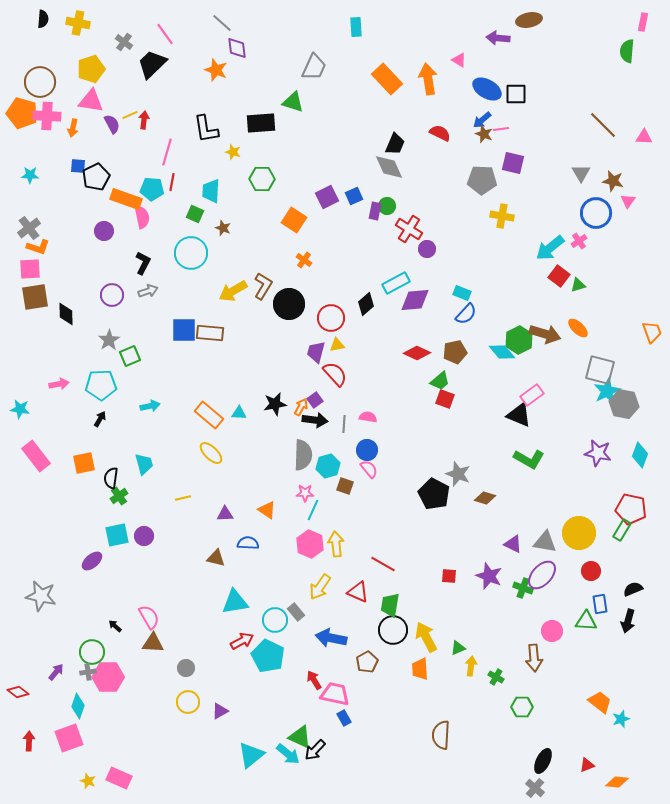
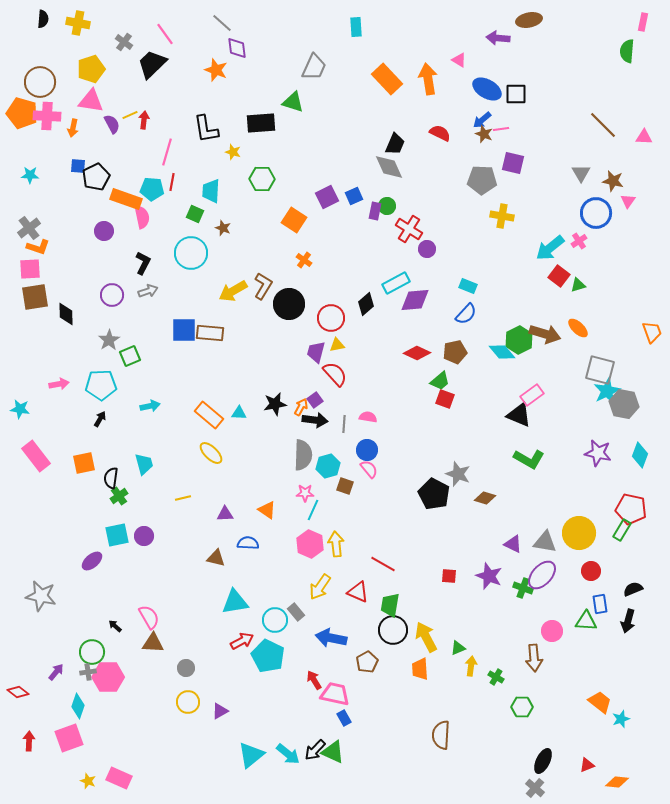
cyan rectangle at (462, 293): moved 6 px right, 7 px up
green triangle at (300, 737): moved 33 px right, 15 px down
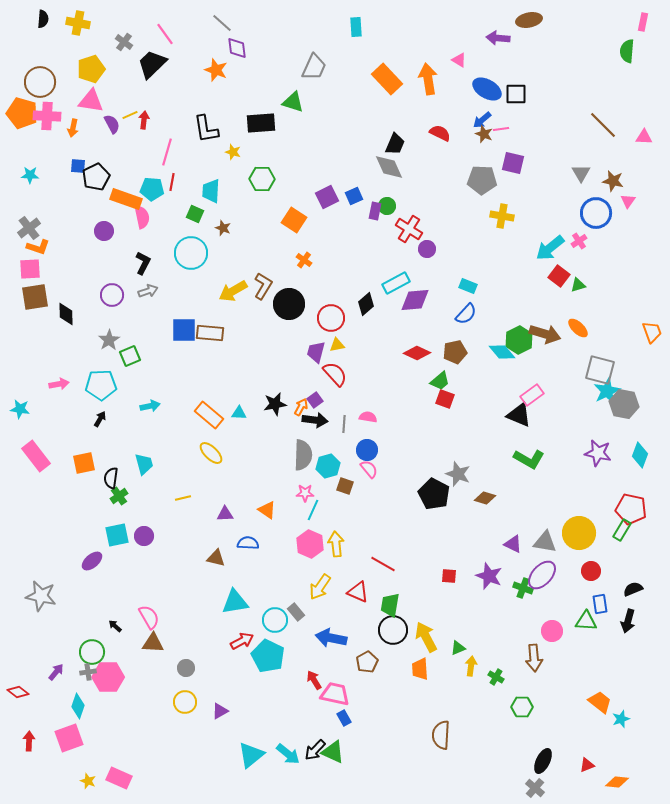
yellow circle at (188, 702): moved 3 px left
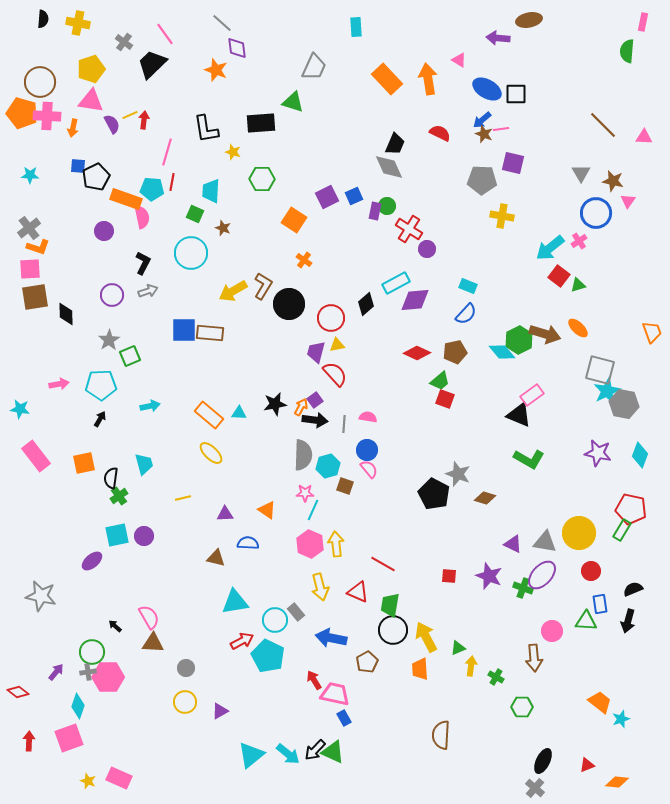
yellow arrow at (320, 587): rotated 48 degrees counterclockwise
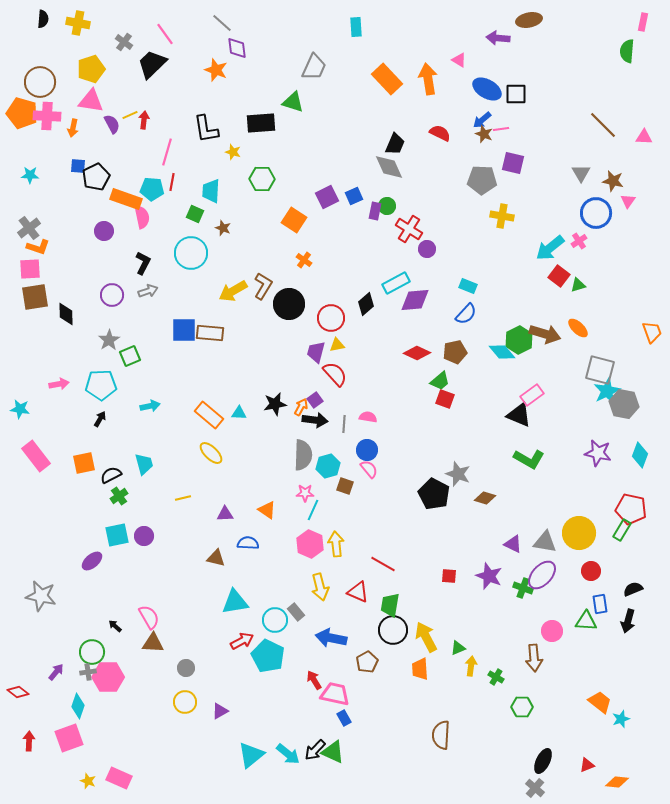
black semicircle at (111, 478): moved 3 px up; rotated 55 degrees clockwise
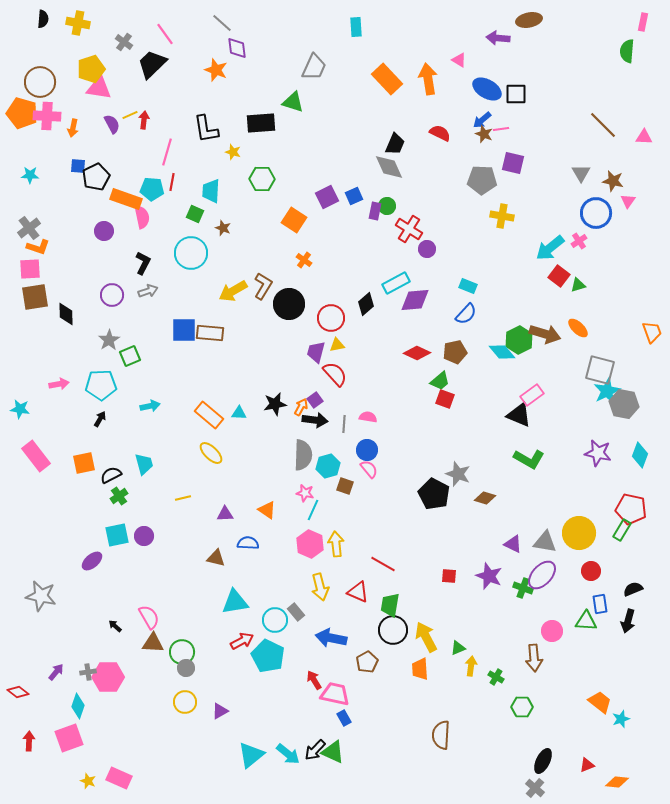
pink triangle at (91, 101): moved 8 px right, 13 px up
pink star at (305, 493): rotated 12 degrees clockwise
green circle at (92, 652): moved 90 px right
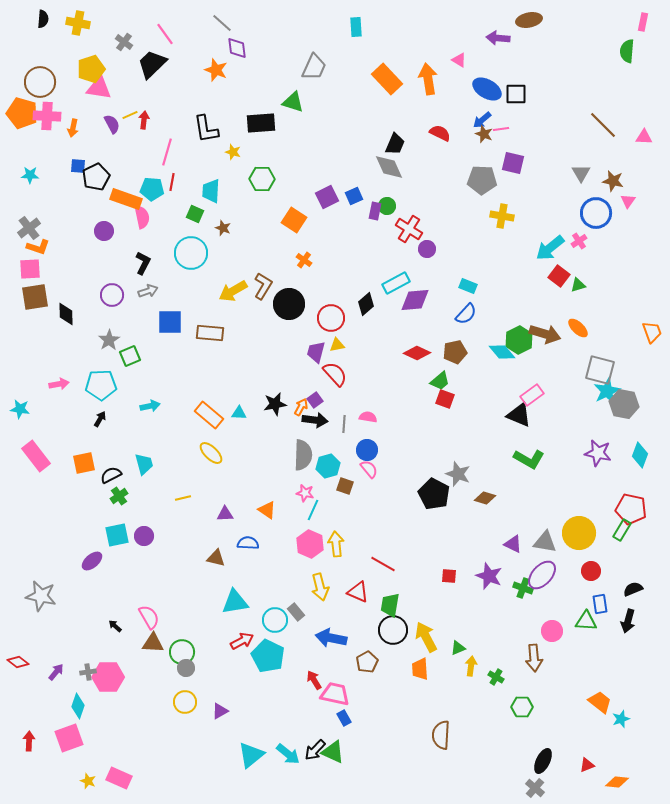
blue square at (184, 330): moved 14 px left, 8 px up
red diamond at (18, 692): moved 30 px up
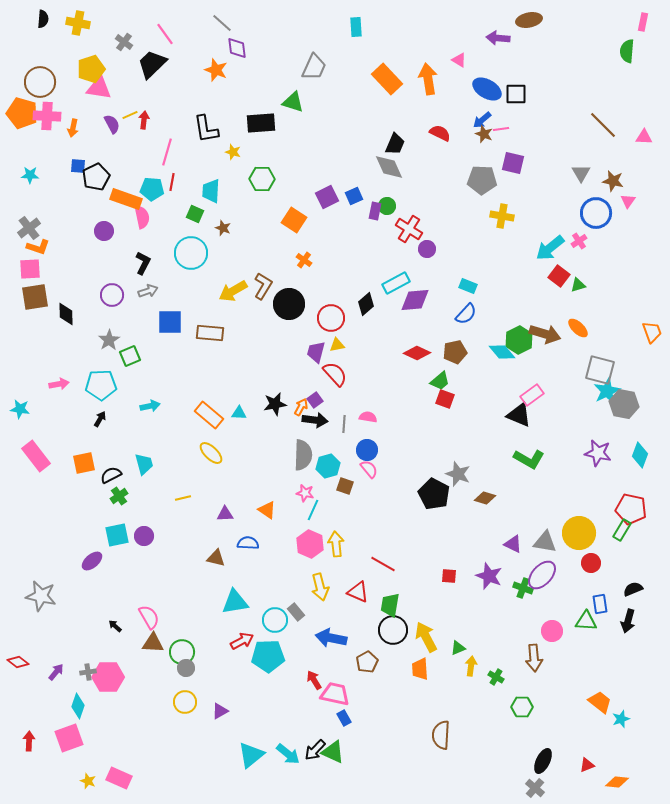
red circle at (591, 571): moved 8 px up
cyan pentagon at (268, 656): rotated 28 degrees counterclockwise
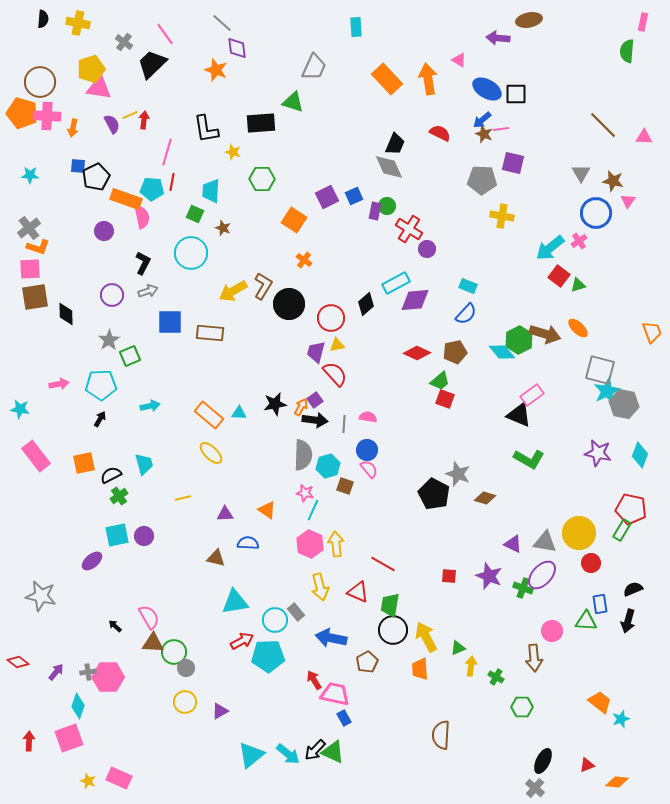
green circle at (182, 652): moved 8 px left
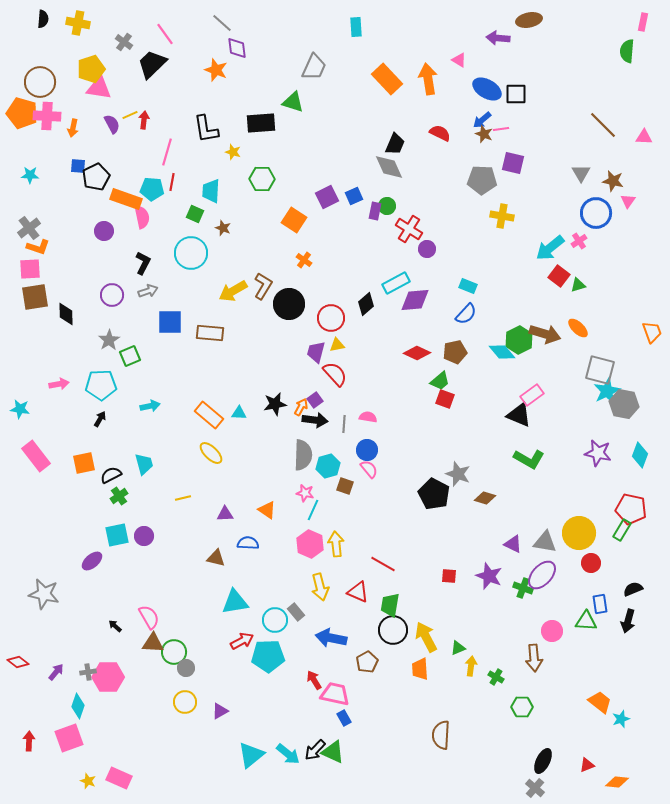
gray star at (41, 596): moved 3 px right, 2 px up
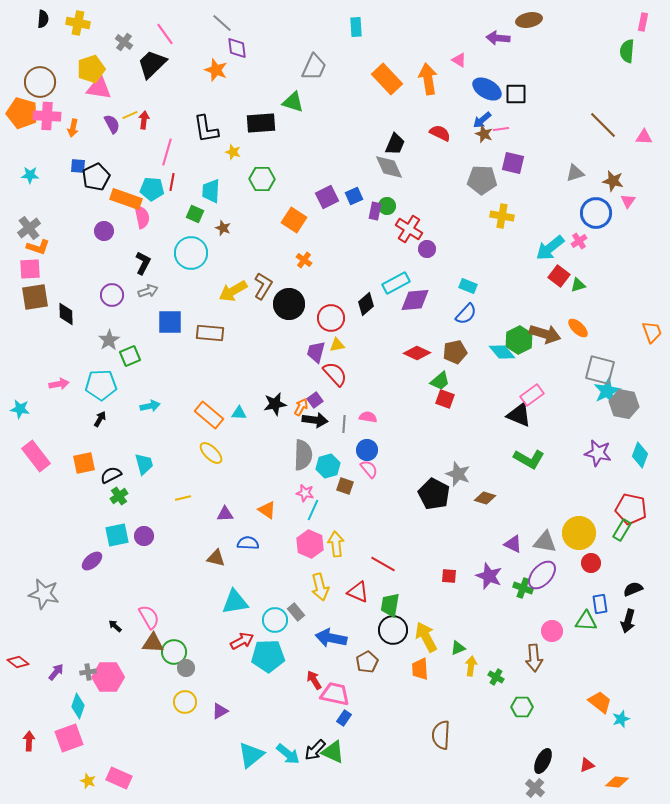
gray triangle at (581, 173): moved 6 px left; rotated 42 degrees clockwise
blue rectangle at (344, 718): rotated 63 degrees clockwise
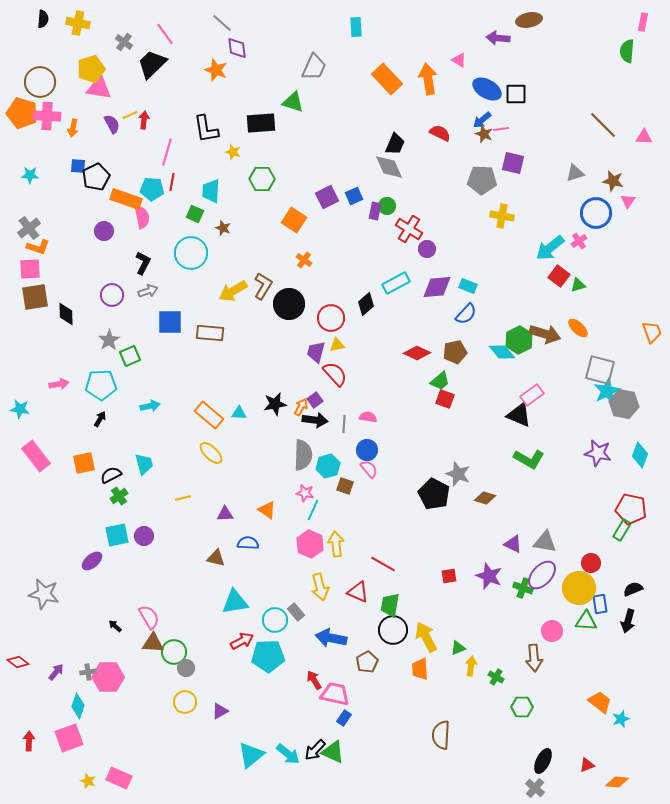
purple diamond at (415, 300): moved 22 px right, 13 px up
yellow circle at (579, 533): moved 55 px down
red square at (449, 576): rotated 14 degrees counterclockwise
